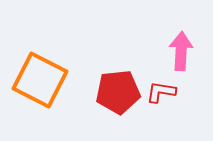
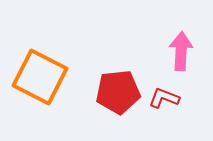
orange square: moved 3 px up
red L-shape: moved 3 px right, 6 px down; rotated 12 degrees clockwise
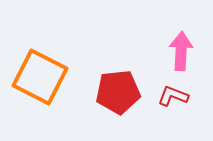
red L-shape: moved 9 px right, 2 px up
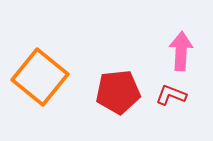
orange square: rotated 12 degrees clockwise
red L-shape: moved 2 px left, 1 px up
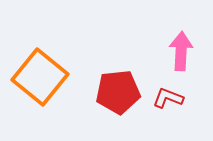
red L-shape: moved 3 px left, 3 px down
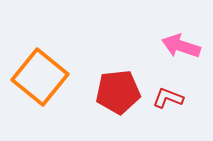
pink arrow: moved 5 px up; rotated 75 degrees counterclockwise
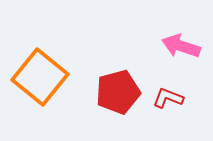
red pentagon: rotated 9 degrees counterclockwise
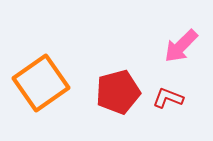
pink arrow: rotated 63 degrees counterclockwise
orange square: moved 1 px right, 6 px down; rotated 16 degrees clockwise
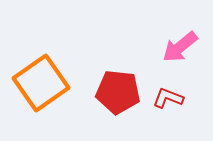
pink arrow: moved 1 px left, 1 px down; rotated 6 degrees clockwise
red pentagon: rotated 21 degrees clockwise
